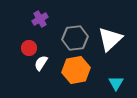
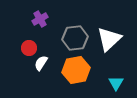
white triangle: moved 1 px left
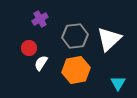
gray hexagon: moved 2 px up
cyan triangle: moved 2 px right
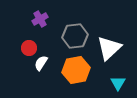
white triangle: moved 9 px down
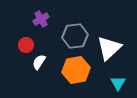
purple cross: moved 1 px right
red circle: moved 3 px left, 3 px up
white semicircle: moved 2 px left, 1 px up
